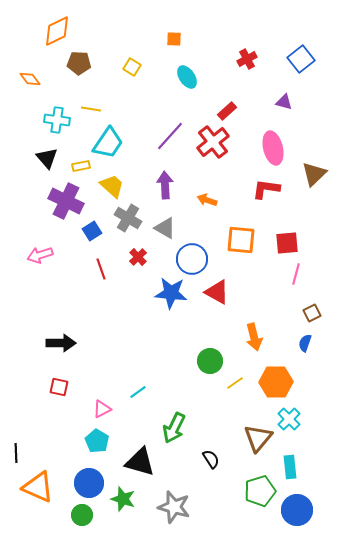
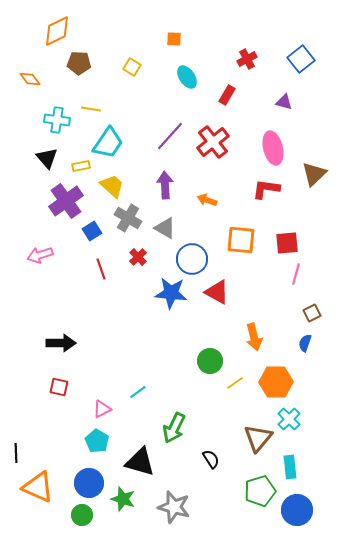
red rectangle at (227, 111): moved 16 px up; rotated 18 degrees counterclockwise
purple cross at (66, 201): rotated 28 degrees clockwise
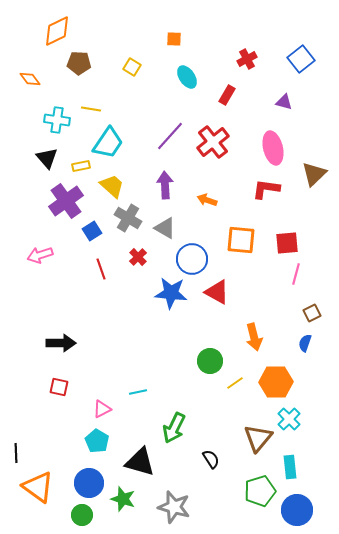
cyan line at (138, 392): rotated 24 degrees clockwise
orange triangle at (38, 487): rotated 12 degrees clockwise
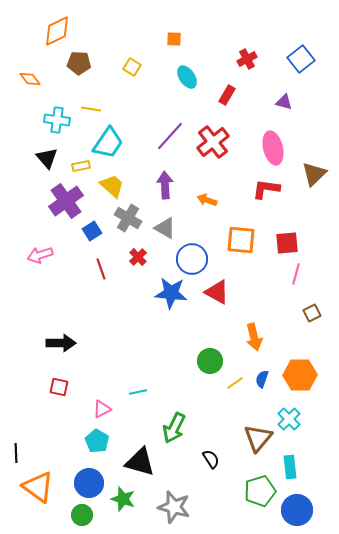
blue semicircle at (305, 343): moved 43 px left, 36 px down
orange hexagon at (276, 382): moved 24 px right, 7 px up
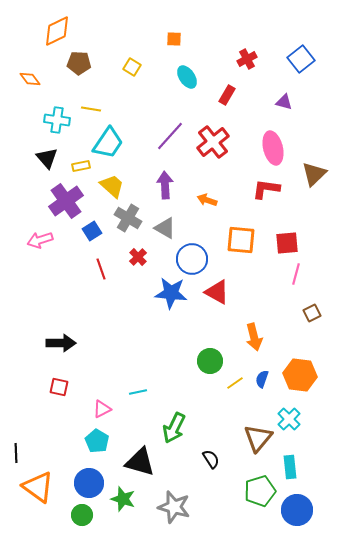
pink arrow at (40, 255): moved 15 px up
orange hexagon at (300, 375): rotated 8 degrees clockwise
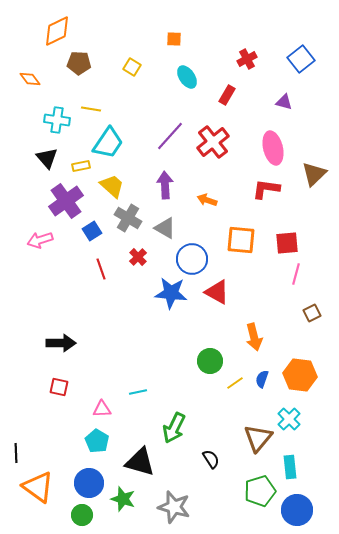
pink triangle at (102, 409): rotated 24 degrees clockwise
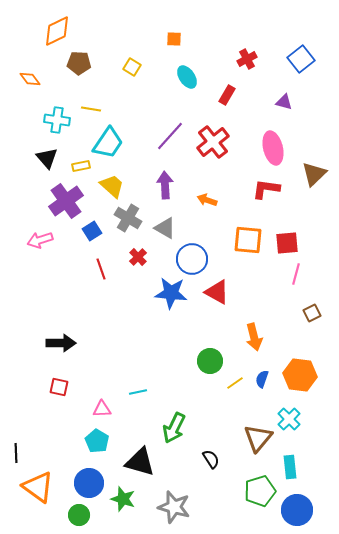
orange square at (241, 240): moved 7 px right
green circle at (82, 515): moved 3 px left
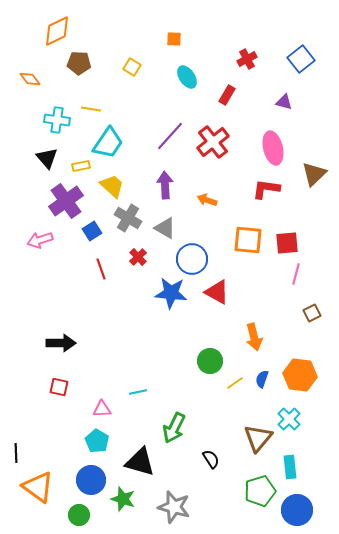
blue circle at (89, 483): moved 2 px right, 3 px up
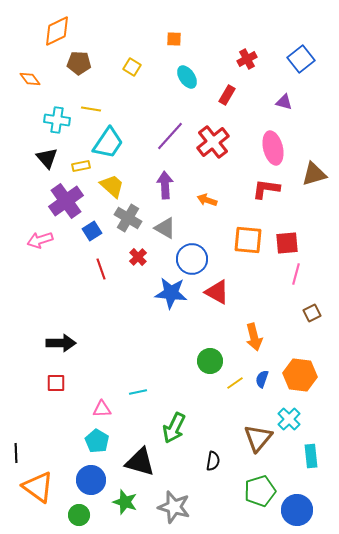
brown triangle at (314, 174): rotated 28 degrees clockwise
red square at (59, 387): moved 3 px left, 4 px up; rotated 12 degrees counterclockwise
black semicircle at (211, 459): moved 2 px right, 2 px down; rotated 42 degrees clockwise
cyan rectangle at (290, 467): moved 21 px right, 11 px up
green star at (123, 499): moved 2 px right, 3 px down
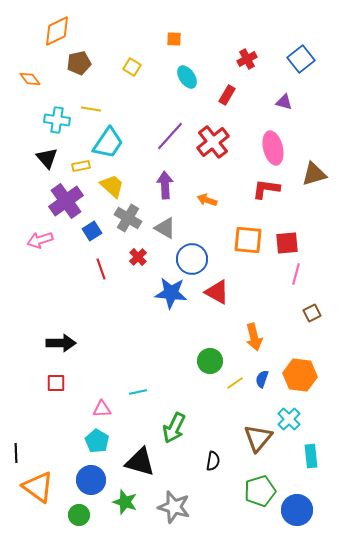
brown pentagon at (79, 63): rotated 15 degrees counterclockwise
